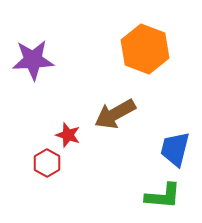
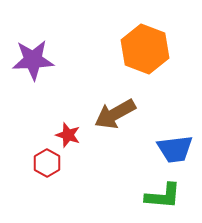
blue trapezoid: rotated 111 degrees counterclockwise
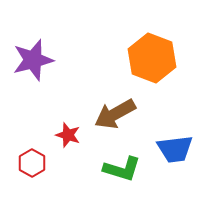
orange hexagon: moved 7 px right, 9 px down
purple star: rotated 12 degrees counterclockwise
red hexagon: moved 15 px left
green L-shape: moved 41 px left, 27 px up; rotated 12 degrees clockwise
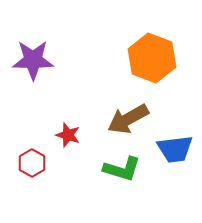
purple star: rotated 15 degrees clockwise
brown arrow: moved 13 px right, 5 px down
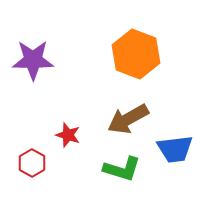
orange hexagon: moved 16 px left, 4 px up
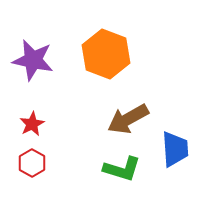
orange hexagon: moved 30 px left
purple star: rotated 12 degrees clockwise
red star: moved 36 px left, 11 px up; rotated 25 degrees clockwise
blue trapezoid: rotated 87 degrees counterclockwise
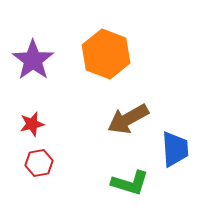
purple star: rotated 24 degrees clockwise
red star: rotated 15 degrees clockwise
red hexagon: moved 7 px right; rotated 20 degrees clockwise
green L-shape: moved 8 px right, 14 px down
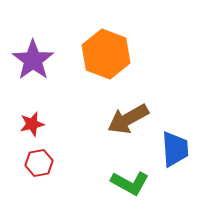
green L-shape: rotated 12 degrees clockwise
